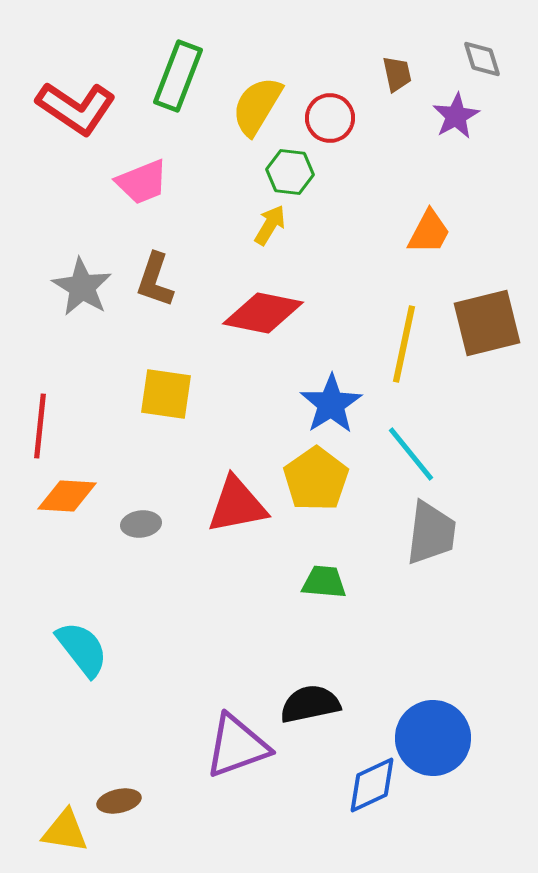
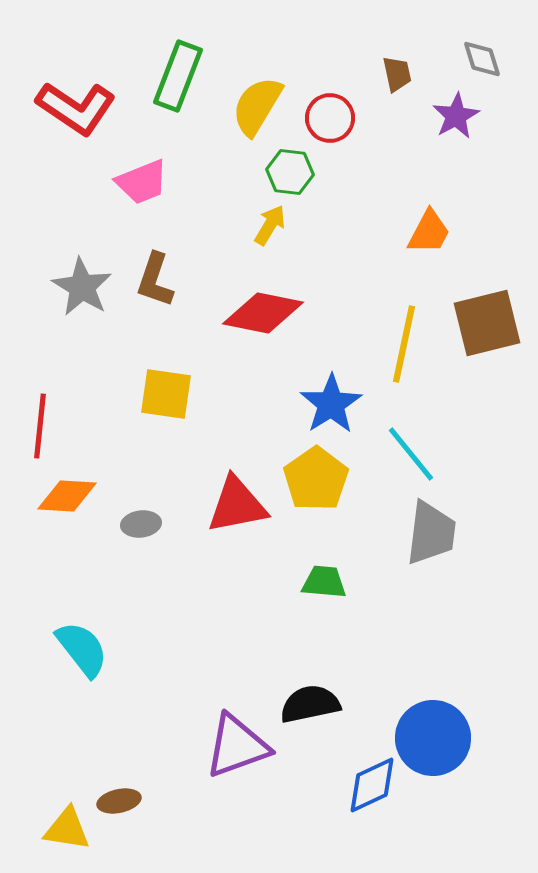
yellow triangle: moved 2 px right, 2 px up
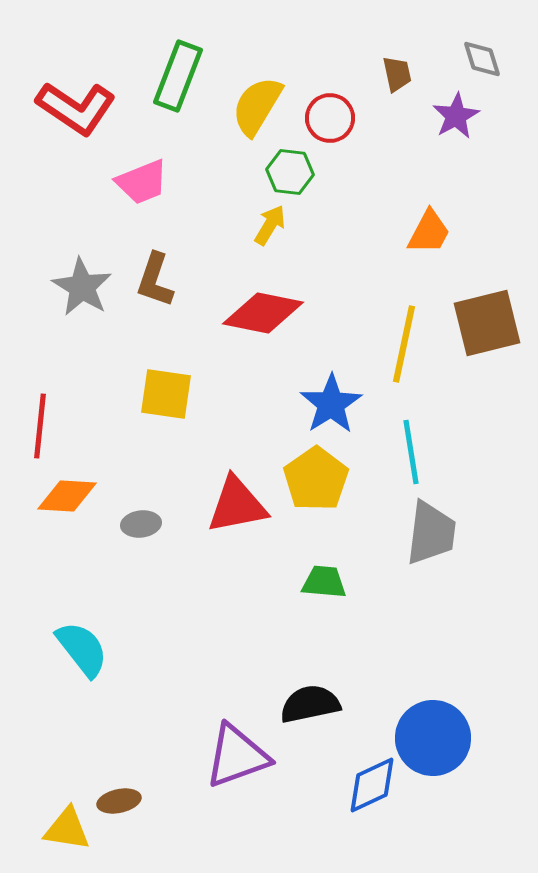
cyan line: moved 2 px up; rotated 30 degrees clockwise
purple triangle: moved 10 px down
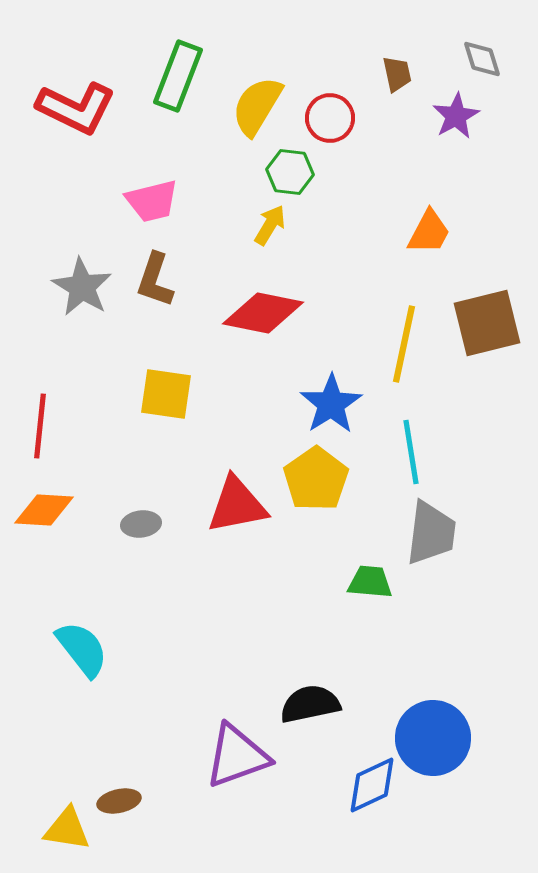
red L-shape: rotated 8 degrees counterclockwise
pink trapezoid: moved 10 px right, 19 px down; rotated 8 degrees clockwise
orange diamond: moved 23 px left, 14 px down
green trapezoid: moved 46 px right
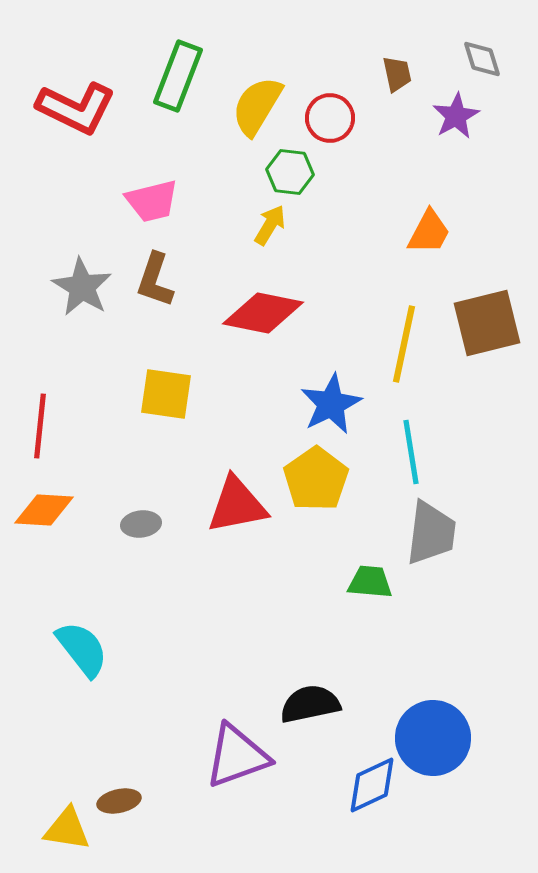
blue star: rotated 6 degrees clockwise
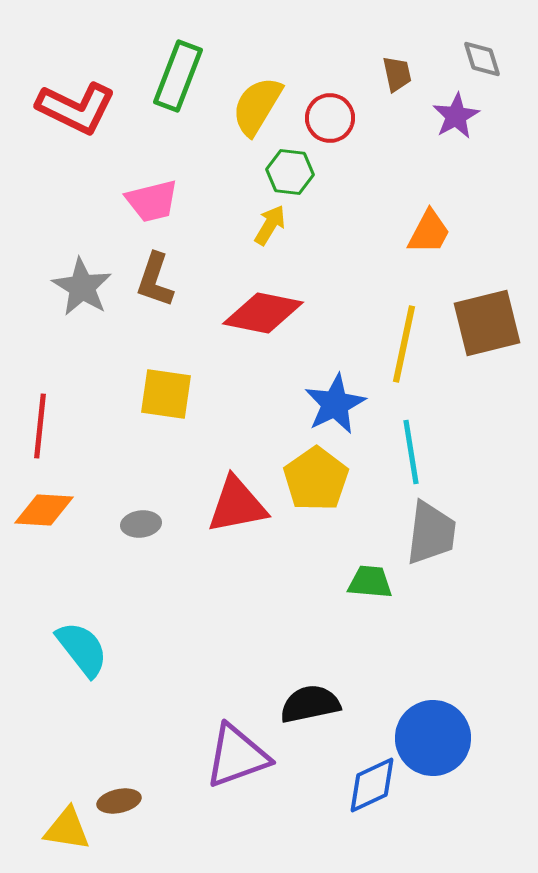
blue star: moved 4 px right
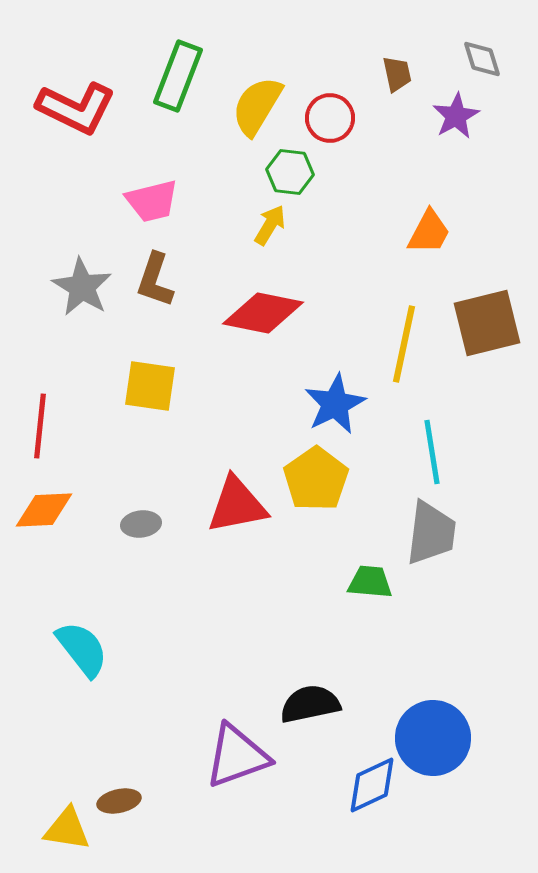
yellow square: moved 16 px left, 8 px up
cyan line: moved 21 px right
orange diamond: rotated 6 degrees counterclockwise
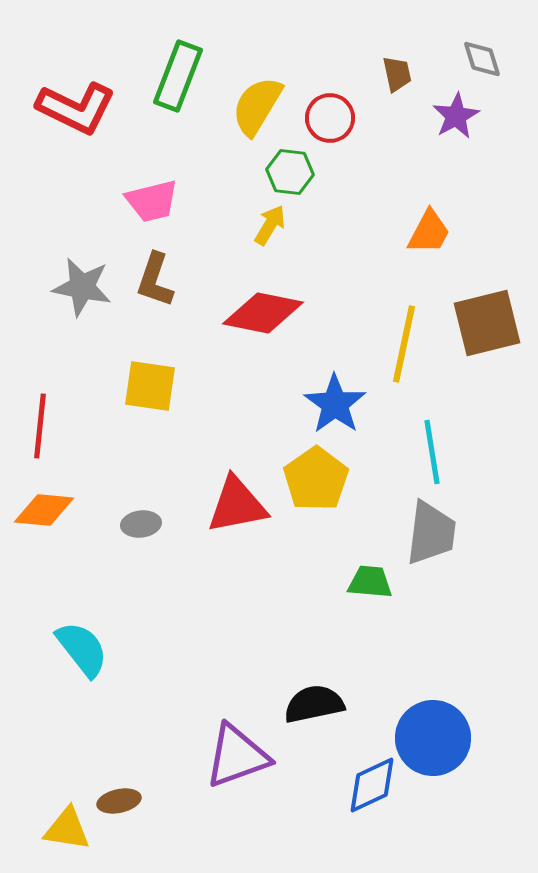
gray star: rotated 20 degrees counterclockwise
blue star: rotated 10 degrees counterclockwise
orange diamond: rotated 8 degrees clockwise
black semicircle: moved 4 px right
